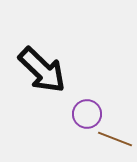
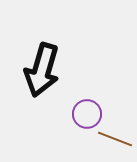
black arrow: rotated 62 degrees clockwise
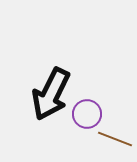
black arrow: moved 9 px right, 24 px down; rotated 10 degrees clockwise
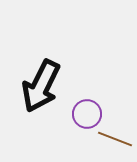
black arrow: moved 10 px left, 8 px up
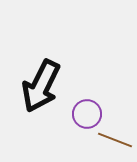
brown line: moved 1 px down
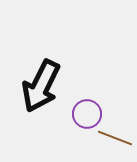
brown line: moved 2 px up
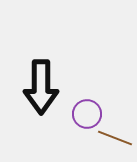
black arrow: moved 1 px down; rotated 26 degrees counterclockwise
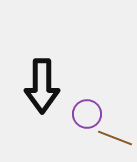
black arrow: moved 1 px right, 1 px up
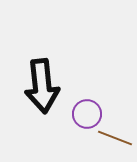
black arrow: rotated 6 degrees counterclockwise
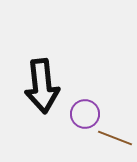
purple circle: moved 2 px left
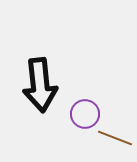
black arrow: moved 2 px left, 1 px up
